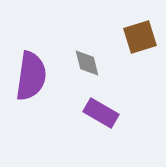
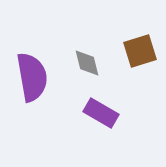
brown square: moved 14 px down
purple semicircle: moved 1 px right, 1 px down; rotated 18 degrees counterclockwise
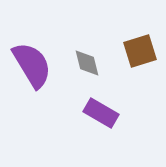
purple semicircle: moved 12 px up; rotated 21 degrees counterclockwise
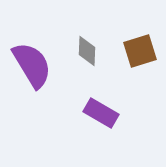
gray diamond: moved 12 px up; rotated 16 degrees clockwise
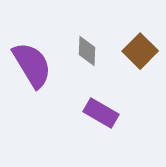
brown square: rotated 28 degrees counterclockwise
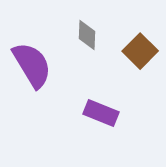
gray diamond: moved 16 px up
purple rectangle: rotated 8 degrees counterclockwise
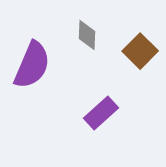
purple semicircle: rotated 54 degrees clockwise
purple rectangle: rotated 64 degrees counterclockwise
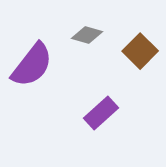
gray diamond: rotated 76 degrees counterclockwise
purple semicircle: rotated 15 degrees clockwise
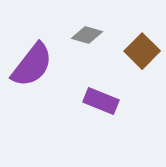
brown square: moved 2 px right
purple rectangle: moved 12 px up; rotated 64 degrees clockwise
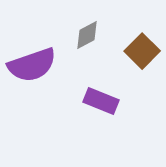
gray diamond: rotated 44 degrees counterclockwise
purple semicircle: rotated 33 degrees clockwise
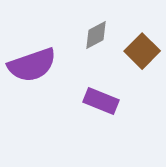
gray diamond: moved 9 px right
